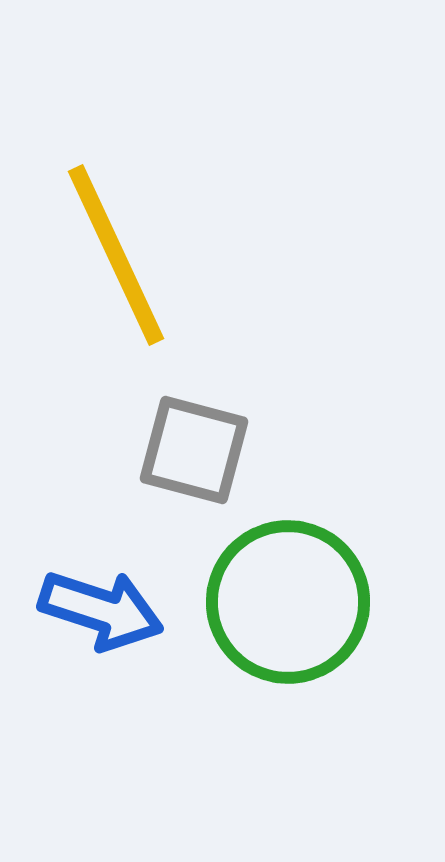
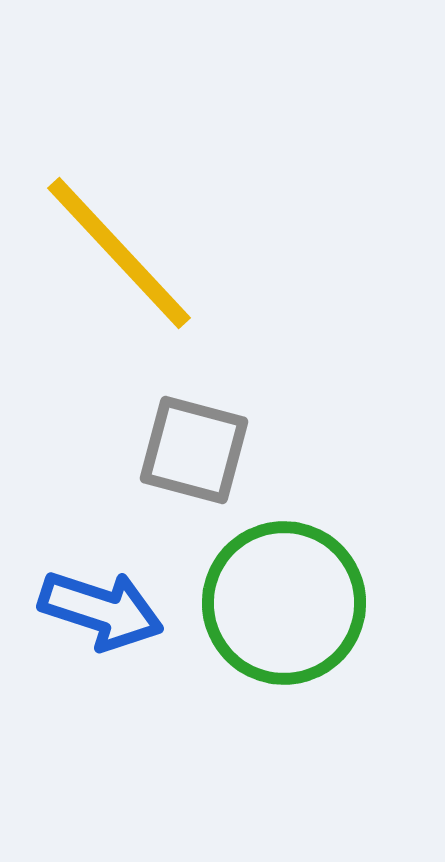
yellow line: moved 3 px right, 2 px up; rotated 18 degrees counterclockwise
green circle: moved 4 px left, 1 px down
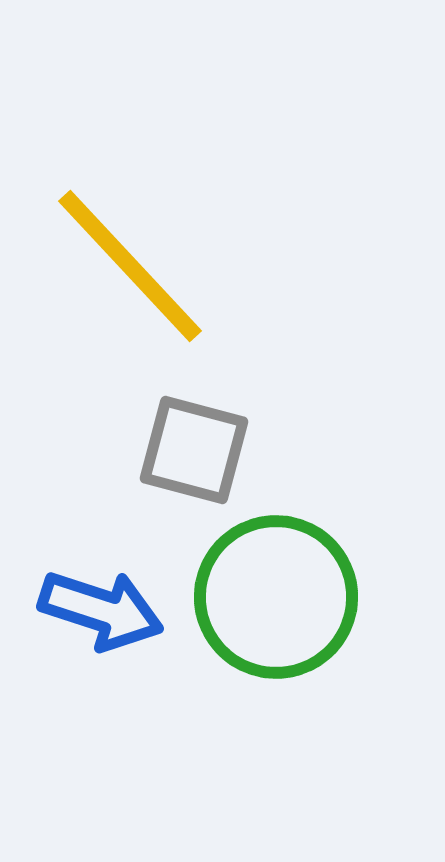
yellow line: moved 11 px right, 13 px down
green circle: moved 8 px left, 6 px up
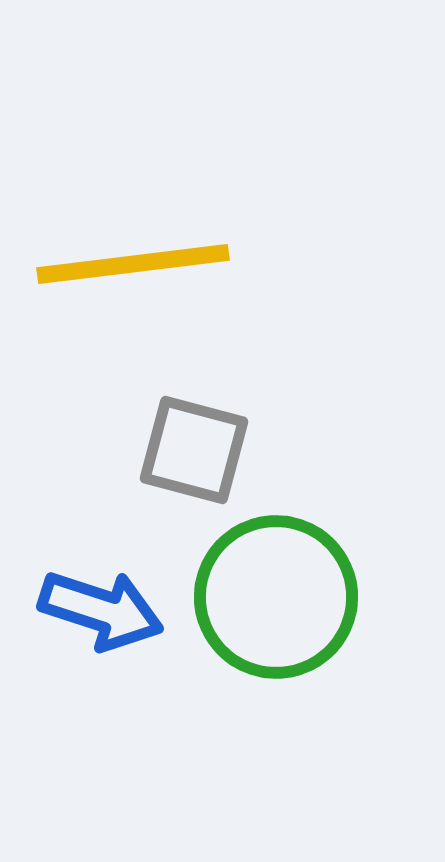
yellow line: moved 3 px right, 2 px up; rotated 54 degrees counterclockwise
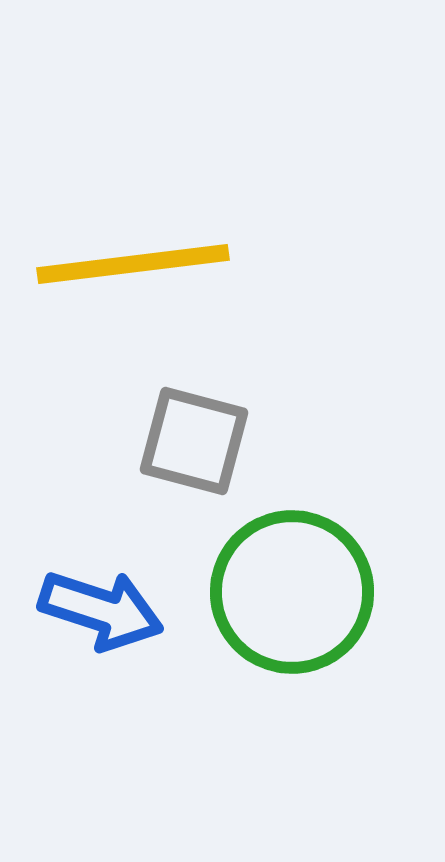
gray square: moved 9 px up
green circle: moved 16 px right, 5 px up
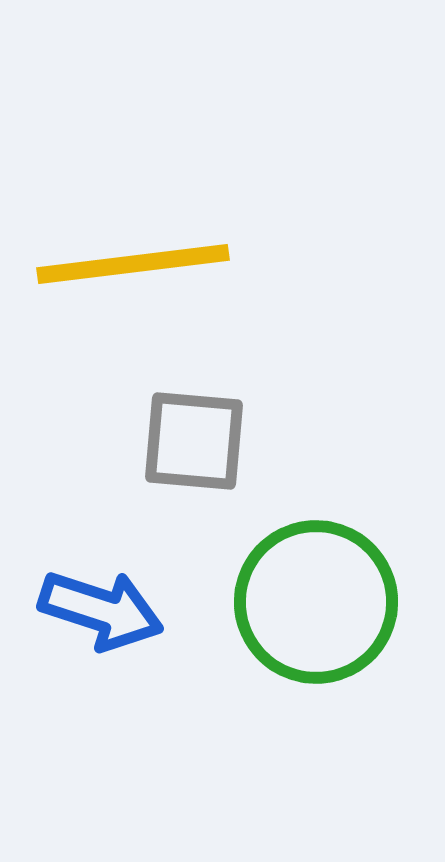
gray square: rotated 10 degrees counterclockwise
green circle: moved 24 px right, 10 px down
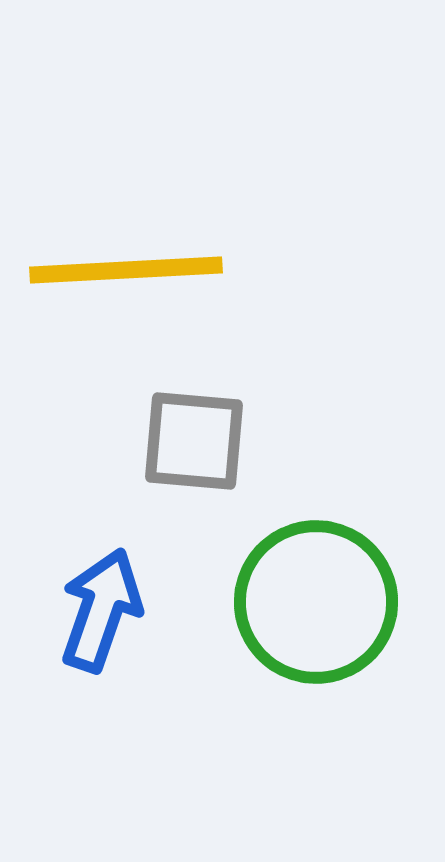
yellow line: moved 7 px left, 6 px down; rotated 4 degrees clockwise
blue arrow: rotated 89 degrees counterclockwise
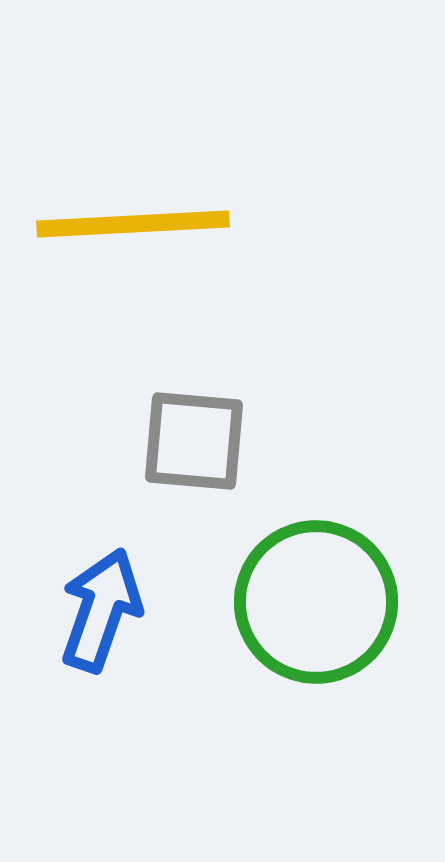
yellow line: moved 7 px right, 46 px up
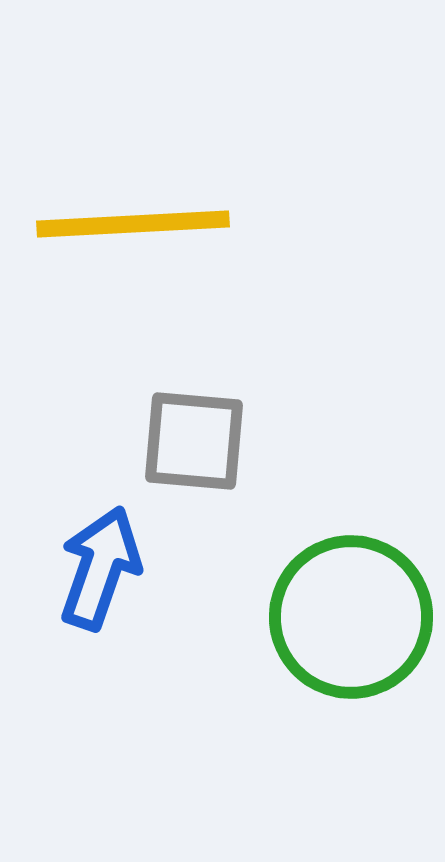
green circle: moved 35 px right, 15 px down
blue arrow: moved 1 px left, 42 px up
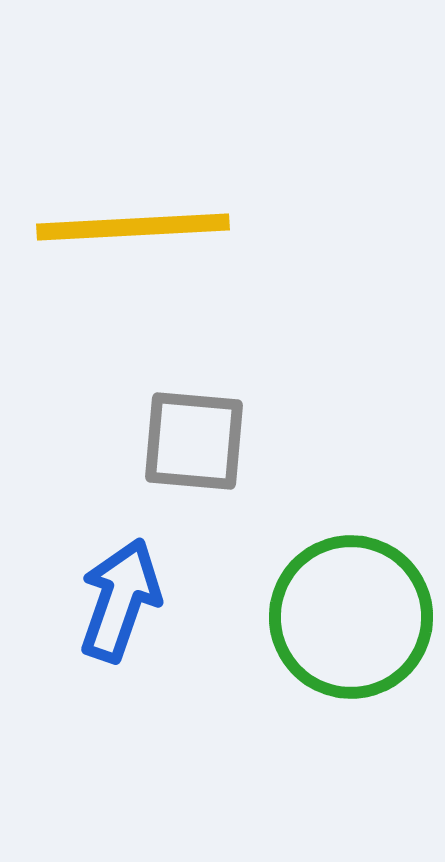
yellow line: moved 3 px down
blue arrow: moved 20 px right, 32 px down
